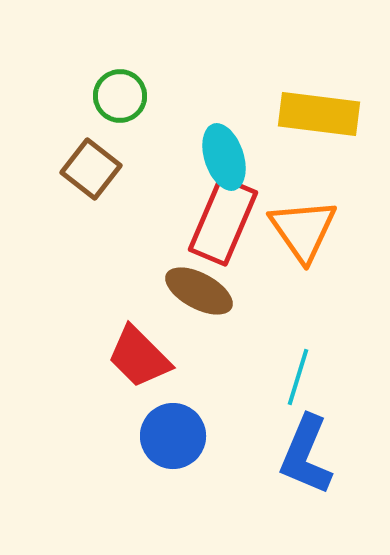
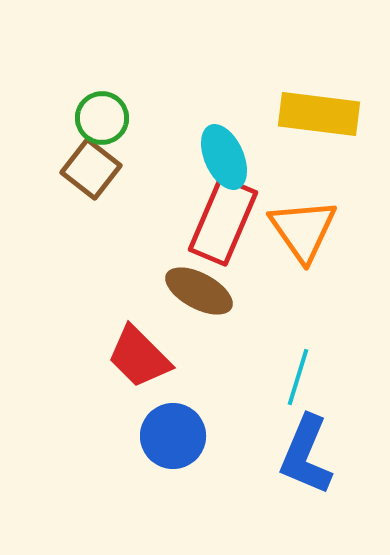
green circle: moved 18 px left, 22 px down
cyan ellipse: rotated 6 degrees counterclockwise
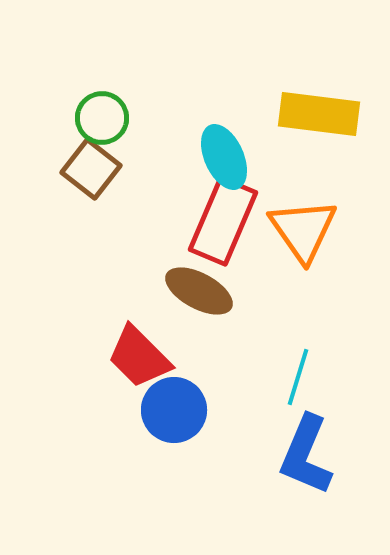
blue circle: moved 1 px right, 26 px up
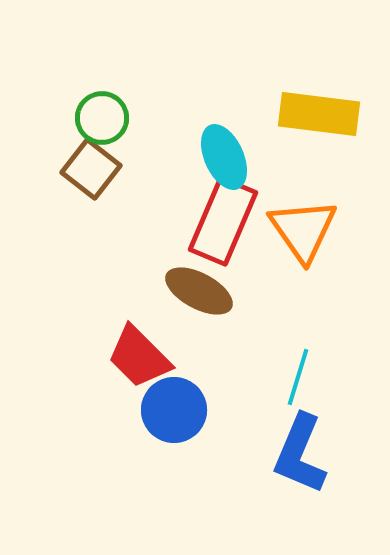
blue L-shape: moved 6 px left, 1 px up
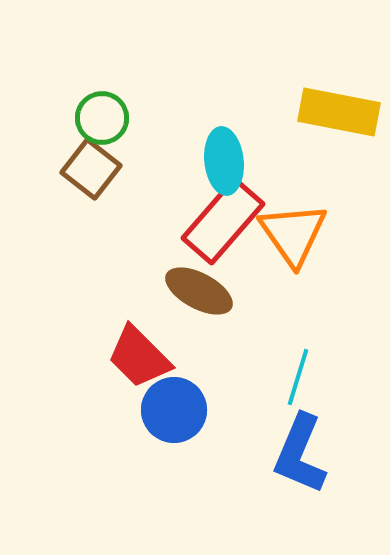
yellow rectangle: moved 20 px right, 2 px up; rotated 4 degrees clockwise
cyan ellipse: moved 4 px down; rotated 18 degrees clockwise
red rectangle: rotated 18 degrees clockwise
orange triangle: moved 10 px left, 4 px down
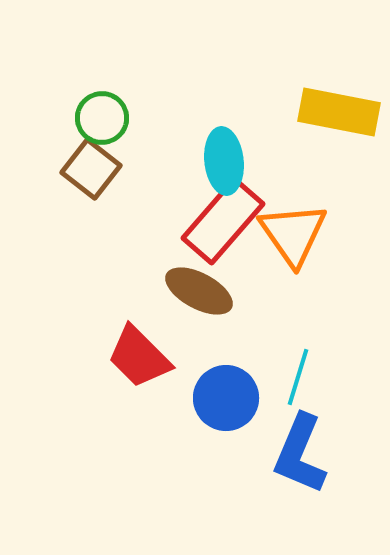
blue circle: moved 52 px right, 12 px up
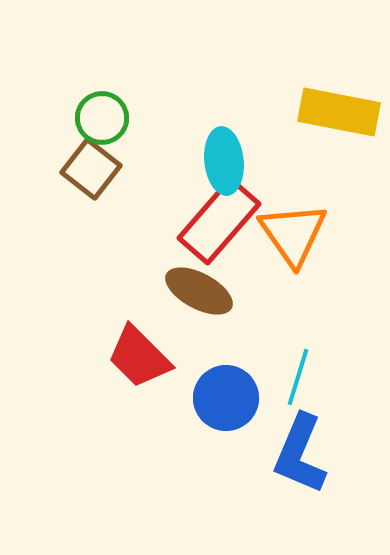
red rectangle: moved 4 px left
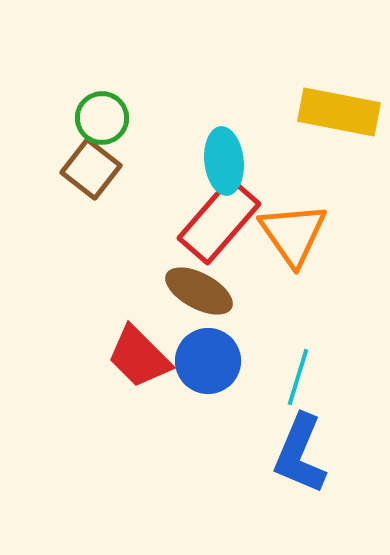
blue circle: moved 18 px left, 37 px up
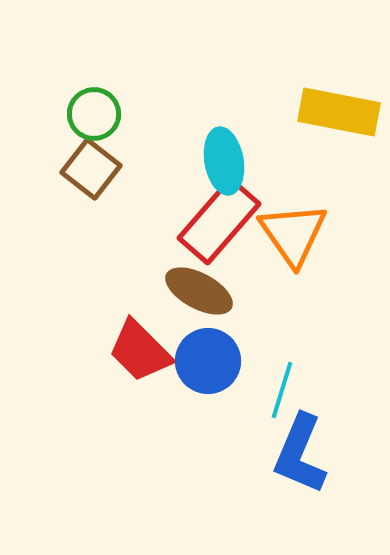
green circle: moved 8 px left, 4 px up
cyan ellipse: rotated 4 degrees counterclockwise
red trapezoid: moved 1 px right, 6 px up
cyan line: moved 16 px left, 13 px down
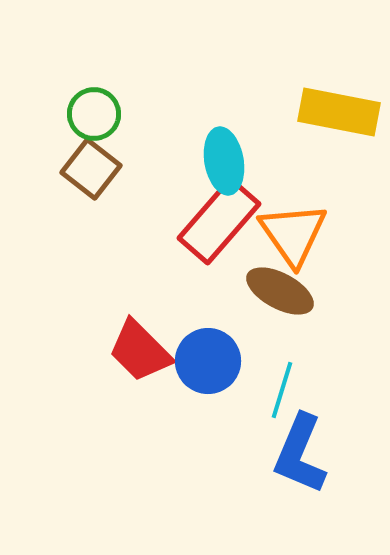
brown ellipse: moved 81 px right
